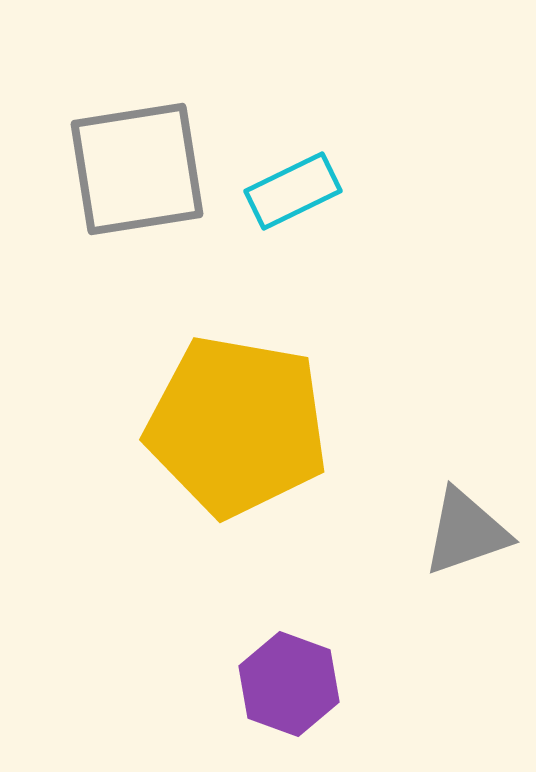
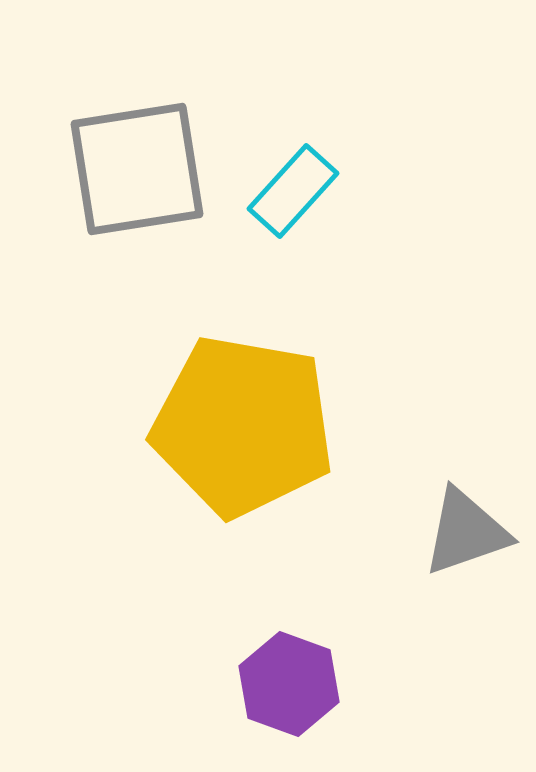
cyan rectangle: rotated 22 degrees counterclockwise
yellow pentagon: moved 6 px right
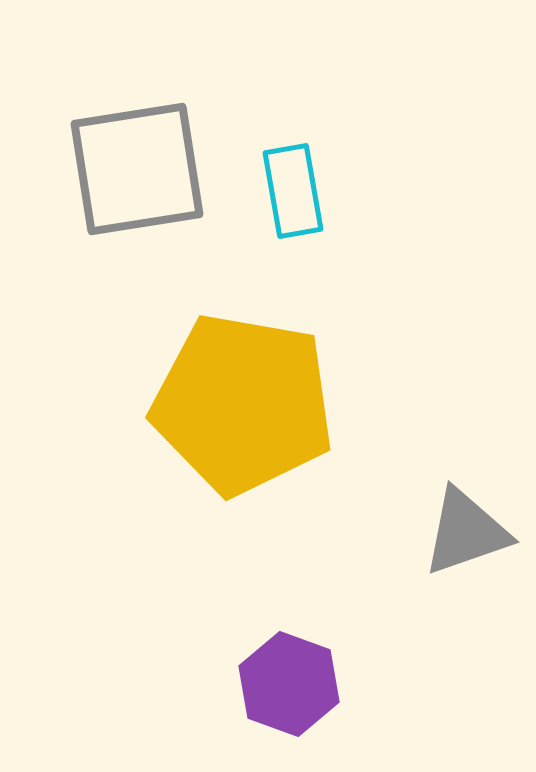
cyan rectangle: rotated 52 degrees counterclockwise
yellow pentagon: moved 22 px up
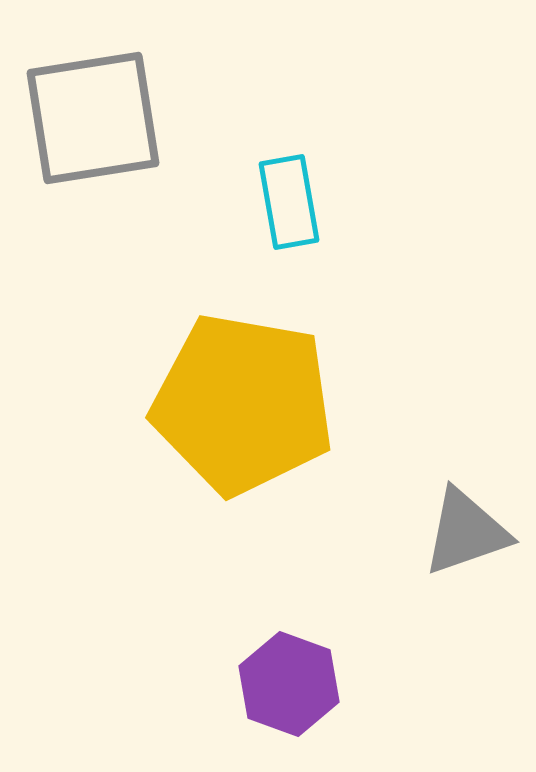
gray square: moved 44 px left, 51 px up
cyan rectangle: moved 4 px left, 11 px down
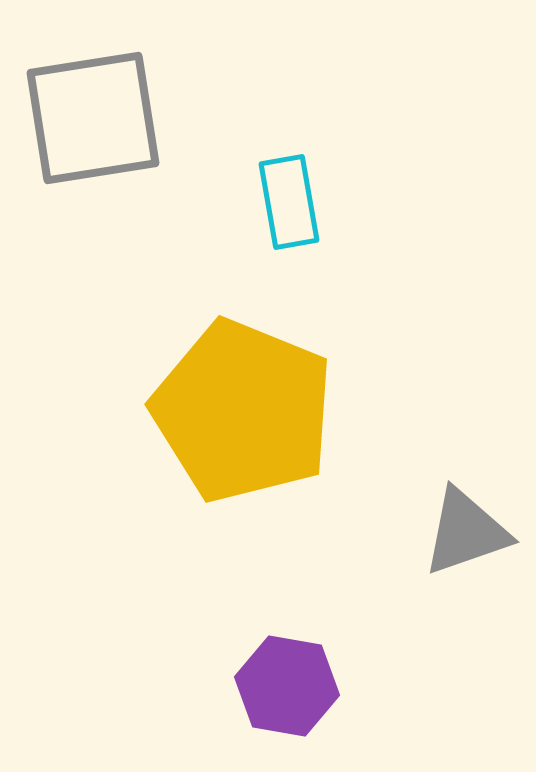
yellow pentagon: moved 7 px down; rotated 12 degrees clockwise
purple hexagon: moved 2 px left, 2 px down; rotated 10 degrees counterclockwise
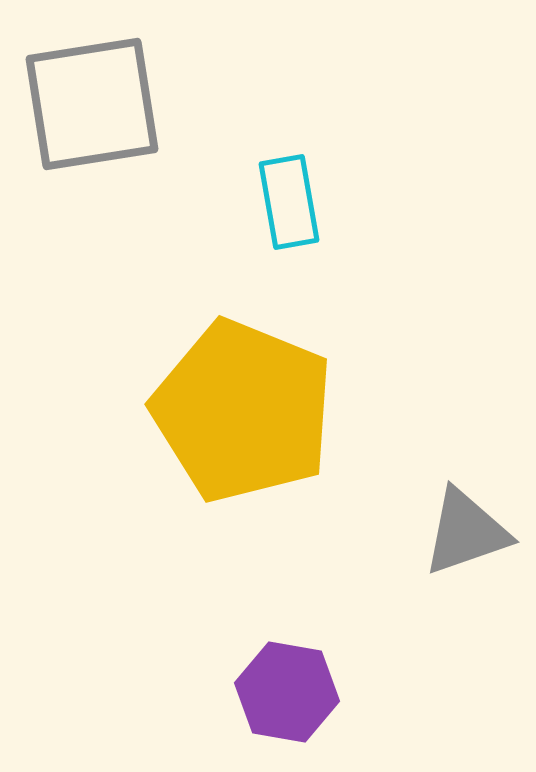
gray square: moved 1 px left, 14 px up
purple hexagon: moved 6 px down
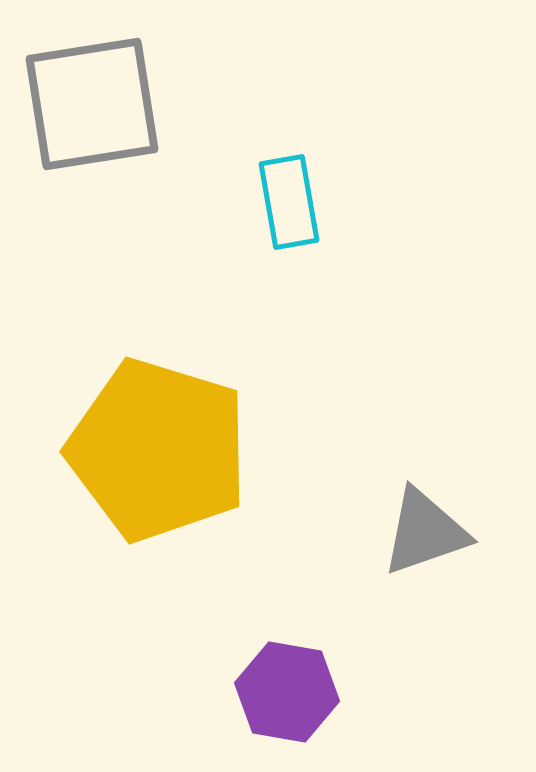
yellow pentagon: moved 85 px left, 39 px down; rotated 5 degrees counterclockwise
gray triangle: moved 41 px left
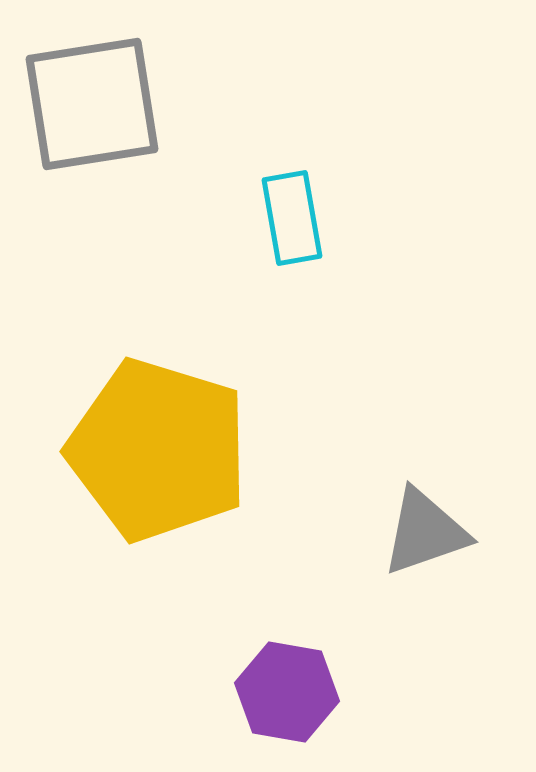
cyan rectangle: moved 3 px right, 16 px down
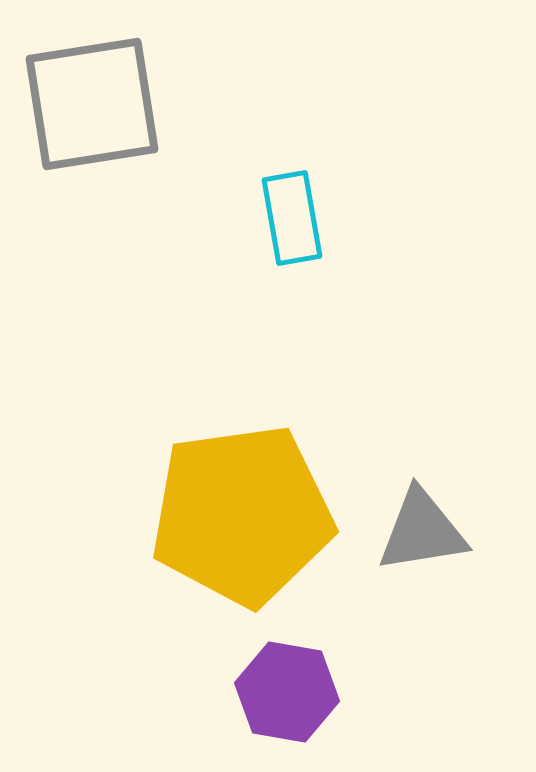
yellow pentagon: moved 84 px right, 65 px down; rotated 25 degrees counterclockwise
gray triangle: moved 3 px left, 1 px up; rotated 10 degrees clockwise
